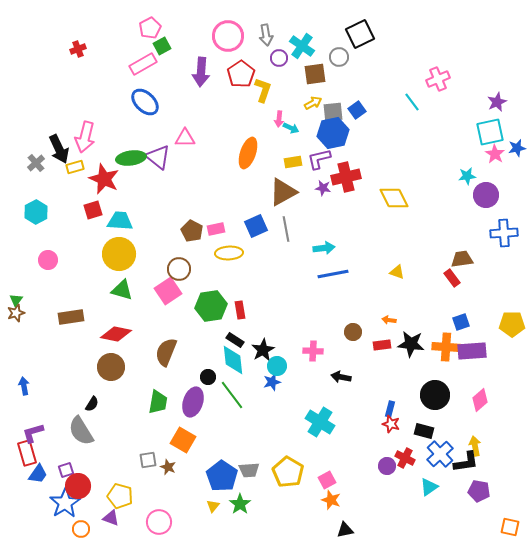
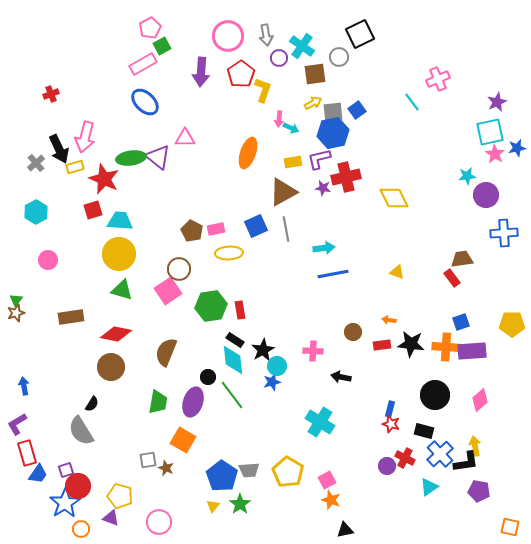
red cross at (78, 49): moved 27 px left, 45 px down
purple L-shape at (33, 433): moved 16 px left, 9 px up; rotated 15 degrees counterclockwise
brown star at (168, 467): moved 2 px left, 1 px down
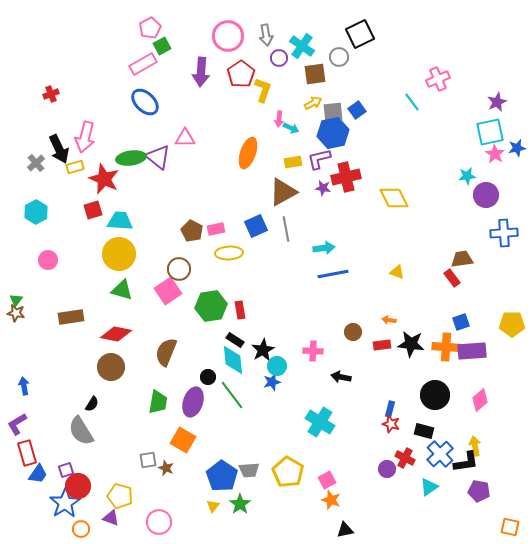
brown star at (16, 313): rotated 30 degrees clockwise
purple circle at (387, 466): moved 3 px down
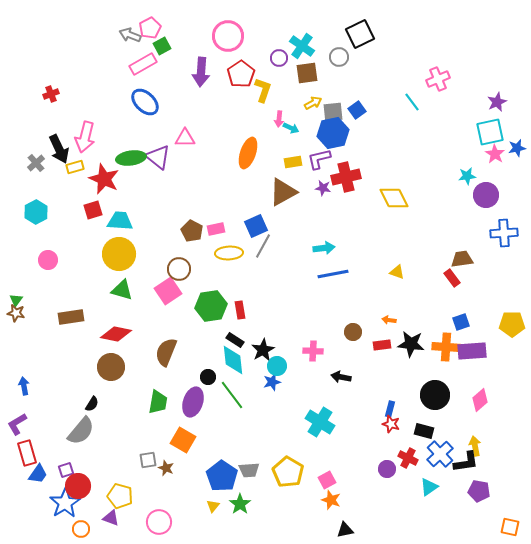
gray arrow at (266, 35): moved 136 px left; rotated 120 degrees clockwise
brown square at (315, 74): moved 8 px left, 1 px up
gray line at (286, 229): moved 23 px left, 17 px down; rotated 40 degrees clockwise
gray semicircle at (81, 431): rotated 108 degrees counterclockwise
red cross at (405, 458): moved 3 px right
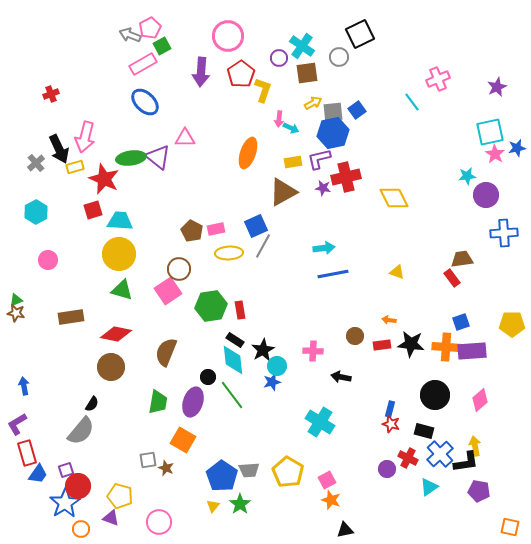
purple star at (497, 102): moved 15 px up
green triangle at (16, 300): rotated 32 degrees clockwise
brown circle at (353, 332): moved 2 px right, 4 px down
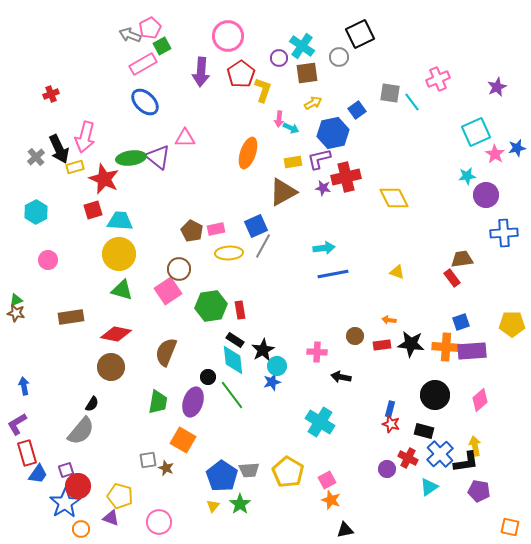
gray square at (333, 112): moved 57 px right, 19 px up; rotated 15 degrees clockwise
cyan square at (490, 132): moved 14 px left; rotated 12 degrees counterclockwise
gray cross at (36, 163): moved 6 px up
pink cross at (313, 351): moved 4 px right, 1 px down
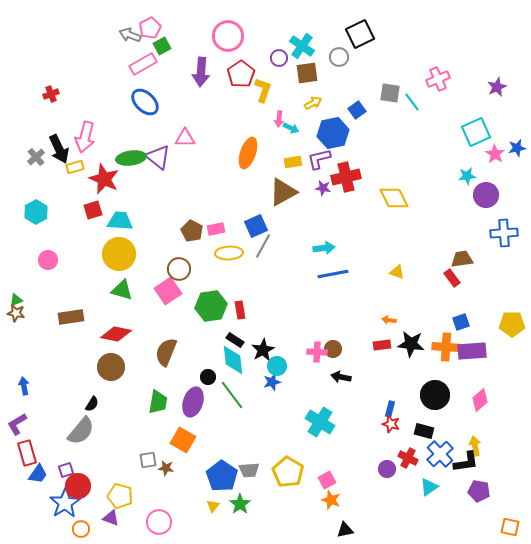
brown circle at (355, 336): moved 22 px left, 13 px down
brown star at (166, 468): rotated 14 degrees counterclockwise
